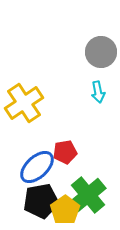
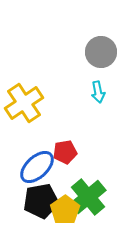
green cross: moved 2 px down
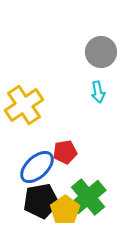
yellow cross: moved 2 px down
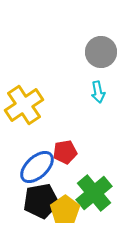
green cross: moved 6 px right, 4 px up
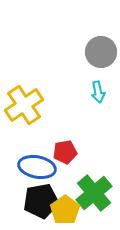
blue ellipse: rotated 54 degrees clockwise
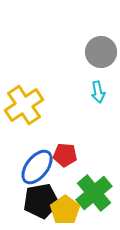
red pentagon: moved 3 px down; rotated 15 degrees clockwise
blue ellipse: rotated 63 degrees counterclockwise
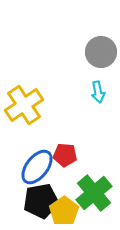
yellow pentagon: moved 1 px left, 1 px down
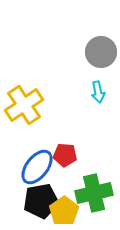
green cross: rotated 27 degrees clockwise
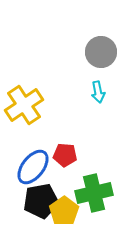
blue ellipse: moved 4 px left
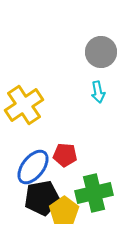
black pentagon: moved 1 px right, 3 px up
